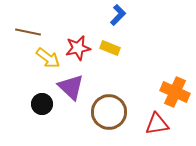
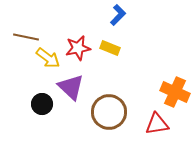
brown line: moved 2 px left, 5 px down
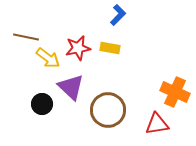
yellow rectangle: rotated 12 degrees counterclockwise
brown circle: moved 1 px left, 2 px up
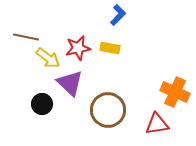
purple triangle: moved 1 px left, 4 px up
